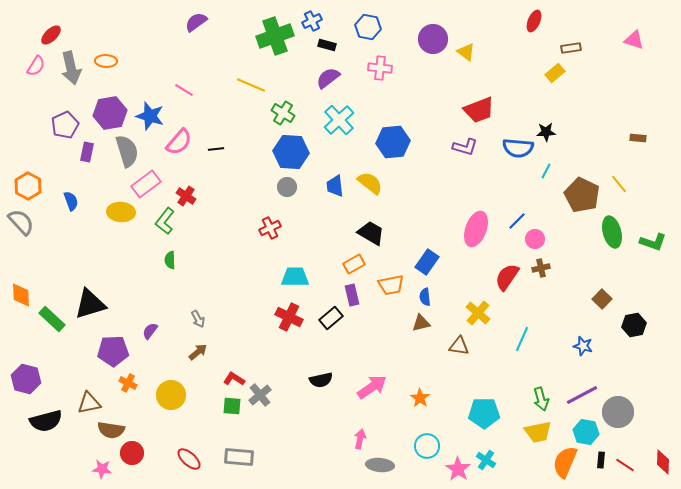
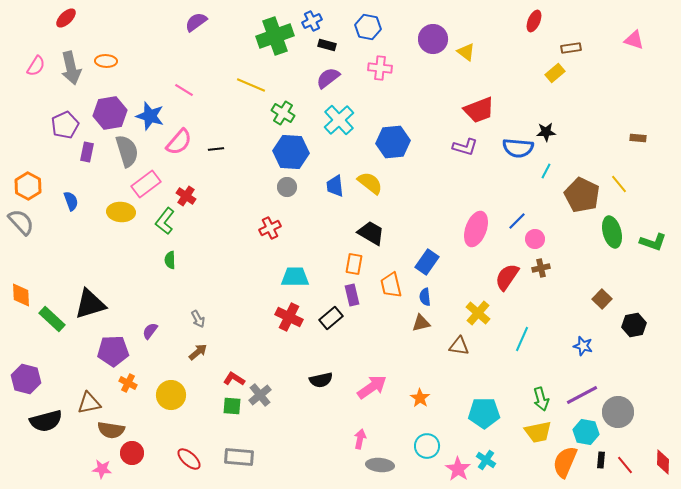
red ellipse at (51, 35): moved 15 px right, 17 px up
orange rectangle at (354, 264): rotated 50 degrees counterclockwise
orange trapezoid at (391, 285): rotated 88 degrees clockwise
red line at (625, 465): rotated 18 degrees clockwise
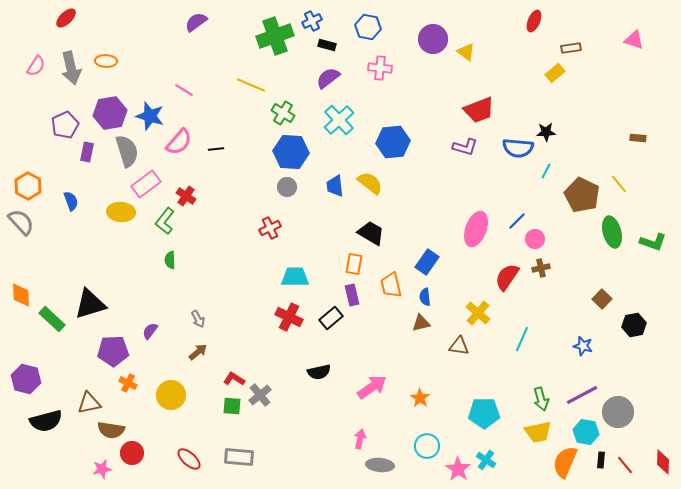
black semicircle at (321, 380): moved 2 px left, 8 px up
pink star at (102, 469): rotated 18 degrees counterclockwise
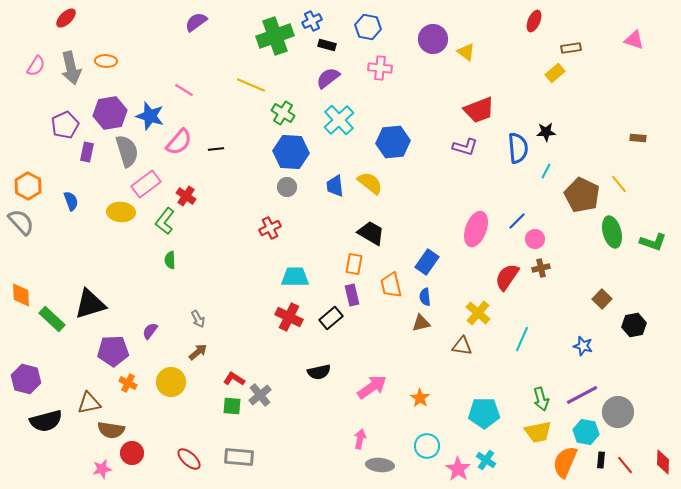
blue semicircle at (518, 148): rotated 100 degrees counterclockwise
brown triangle at (459, 346): moved 3 px right
yellow circle at (171, 395): moved 13 px up
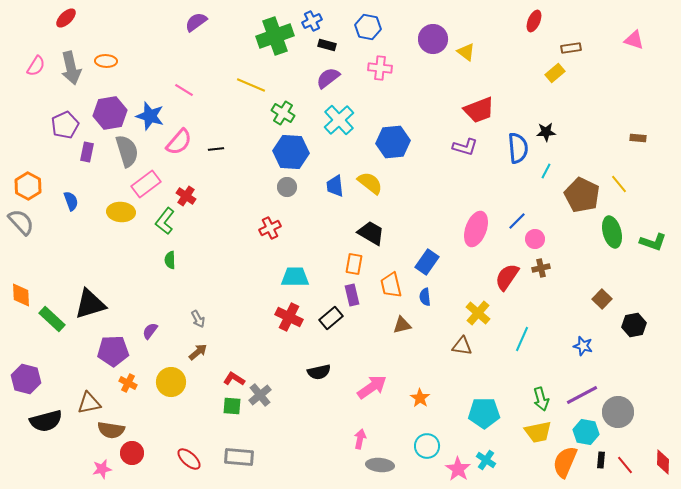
brown triangle at (421, 323): moved 19 px left, 2 px down
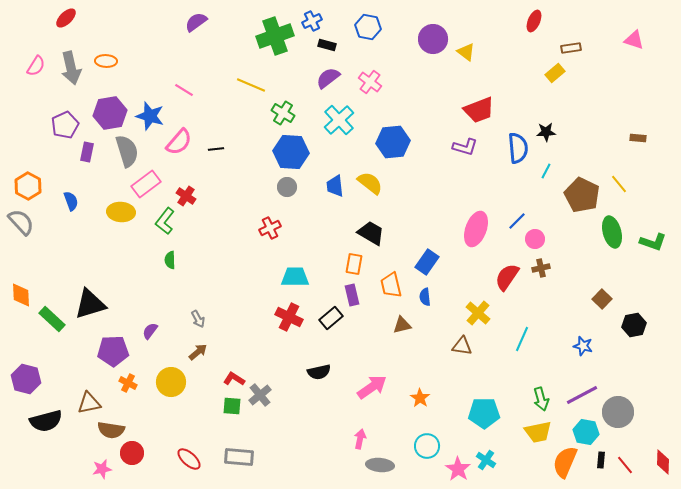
pink cross at (380, 68): moved 10 px left, 14 px down; rotated 30 degrees clockwise
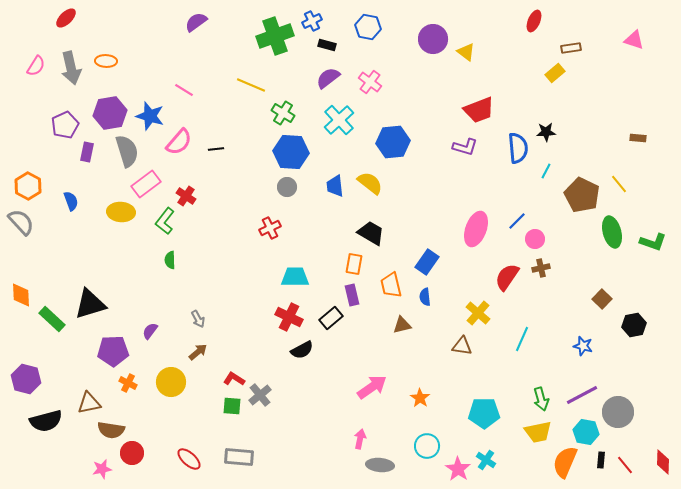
black semicircle at (319, 372): moved 17 px left, 22 px up; rotated 15 degrees counterclockwise
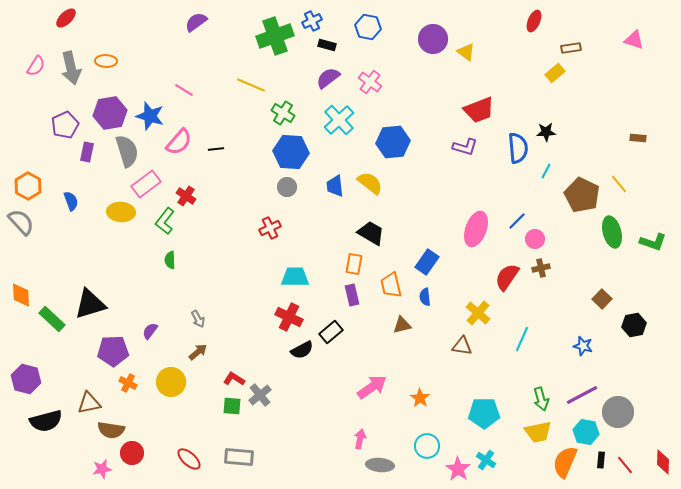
black rectangle at (331, 318): moved 14 px down
